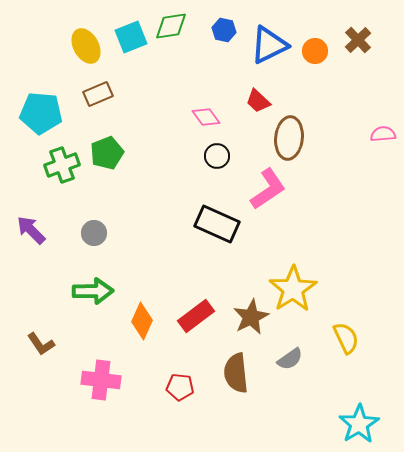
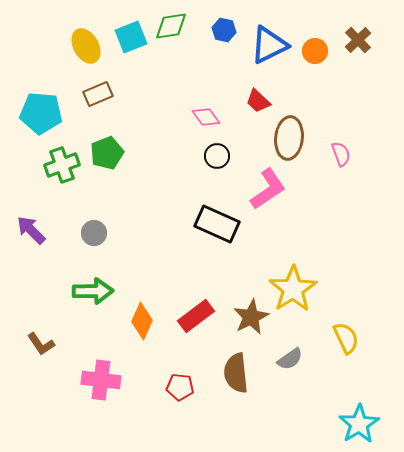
pink semicircle: moved 42 px left, 20 px down; rotated 75 degrees clockwise
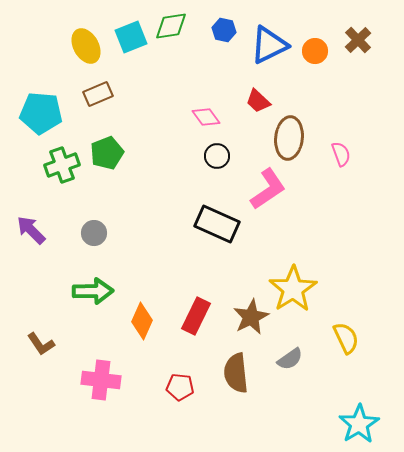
red rectangle: rotated 27 degrees counterclockwise
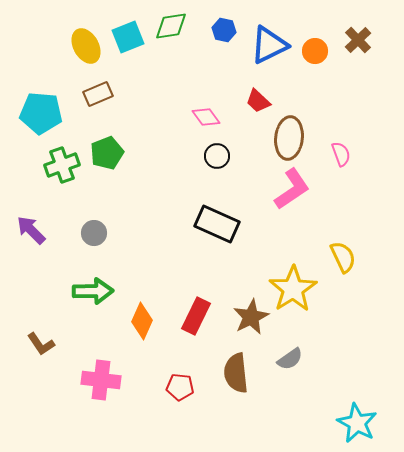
cyan square: moved 3 px left
pink L-shape: moved 24 px right
yellow semicircle: moved 3 px left, 81 px up
cyan star: moved 2 px left, 1 px up; rotated 12 degrees counterclockwise
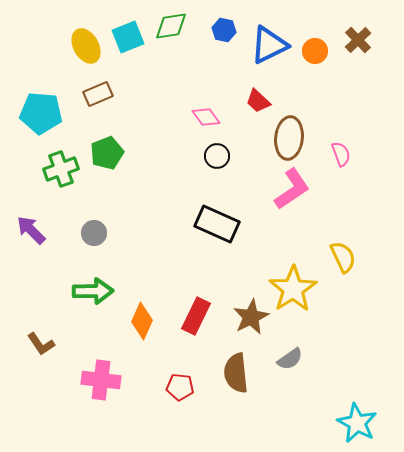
green cross: moved 1 px left, 4 px down
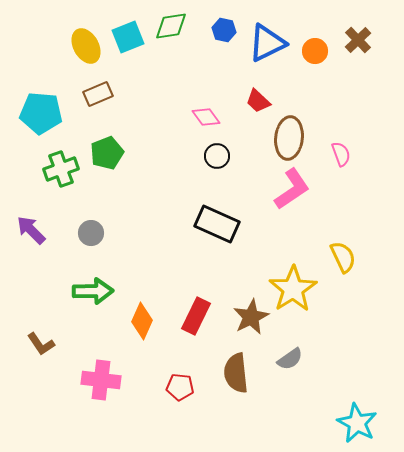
blue triangle: moved 2 px left, 2 px up
gray circle: moved 3 px left
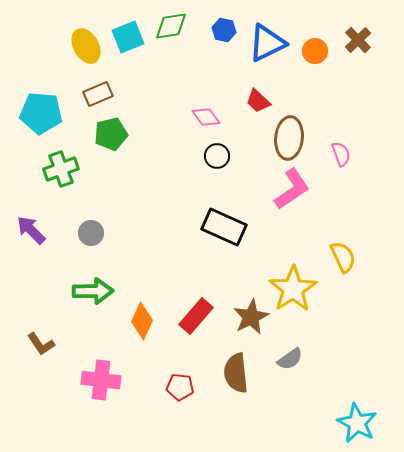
green pentagon: moved 4 px right, 19 px up; rotated 8 degrees clockwise
black rectangle: moved 7 px right, 3 px down
red rectangle: rotated 15 degrees clockwise
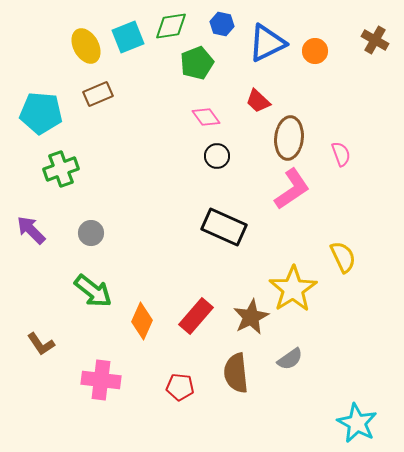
blue hexagon: moved 2 px left, 6 px up
brown cross: moved 17 px right; rotated 16 degrees counterclockwise
green pentagon: moved 86 px right, 71 px up; rotated 8 degrees counterclockwise
green arrow: rotated 39 degrees clockwise
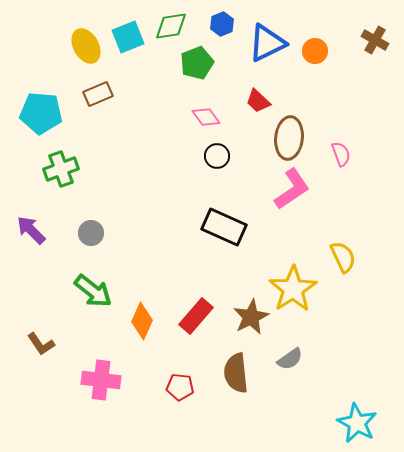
blue hexagon: rotated 25 degrees clockwise
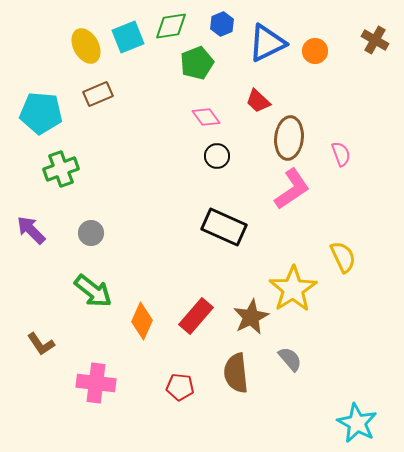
gray semicircle: rotated 96 degrees counterclockwise
pink cross: moved 5 px left, 3 px down
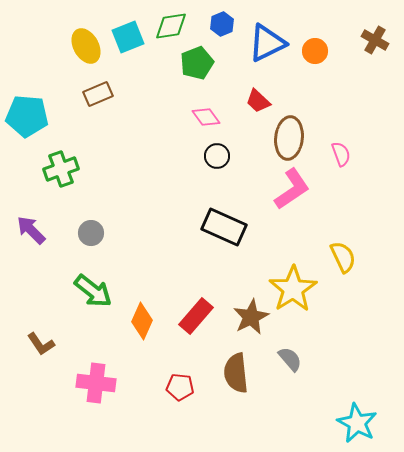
cyan pentagon: moved 14 px left, 3 px down
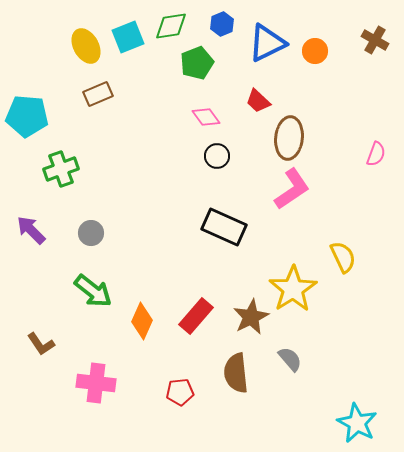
pink semicircle: moved 35 px right; rotated 40 degrees clockwise
red pentagon: moved 5 px down; rotated 12 degrees counterclockwise
